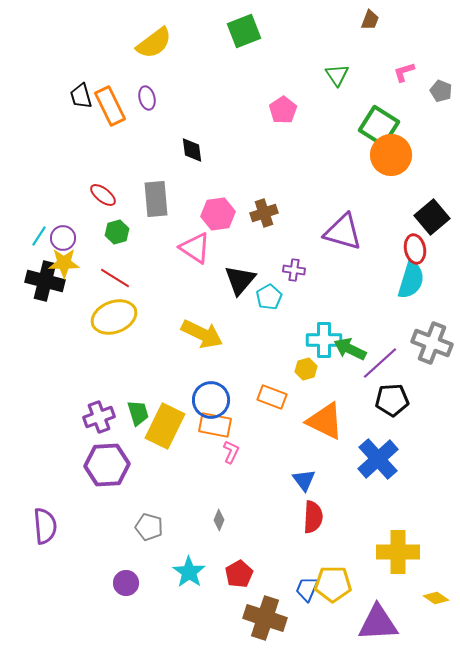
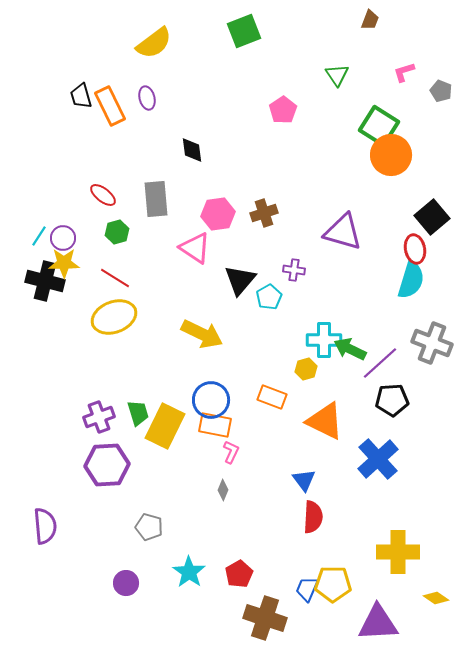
gray diamond at (219, 520): moved 4 px right, 30 px up
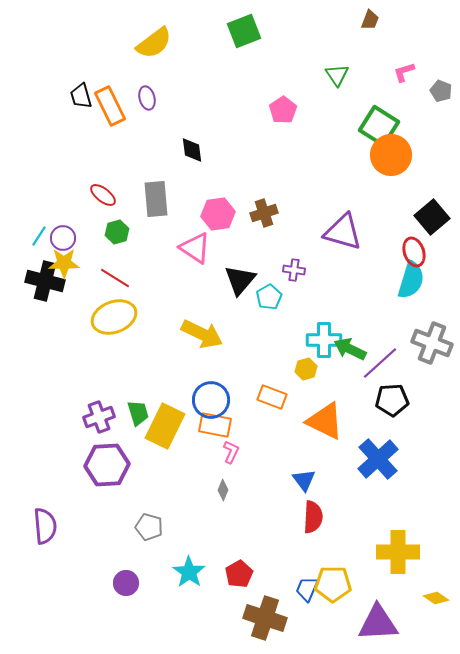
red ellipse at (415, 249): moved 1 px left, 3 px down; rotated 8 degrees counterclockwise
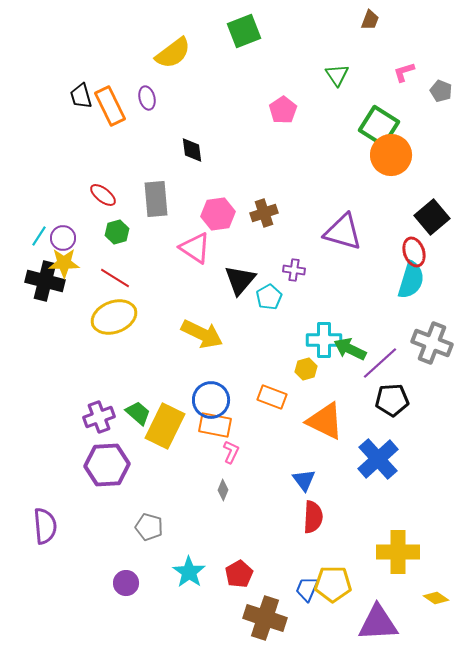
yellow semicircle at (154, 43): moved 19 px right, 10 px down
green trapezoid at (138, 413): rotated 32 degrees counterclockwise
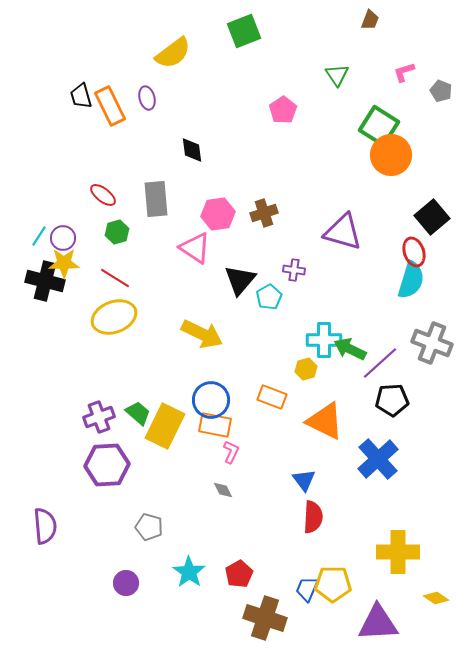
gray diamond at (223, 490): rotated 50 degrees counterclockwise
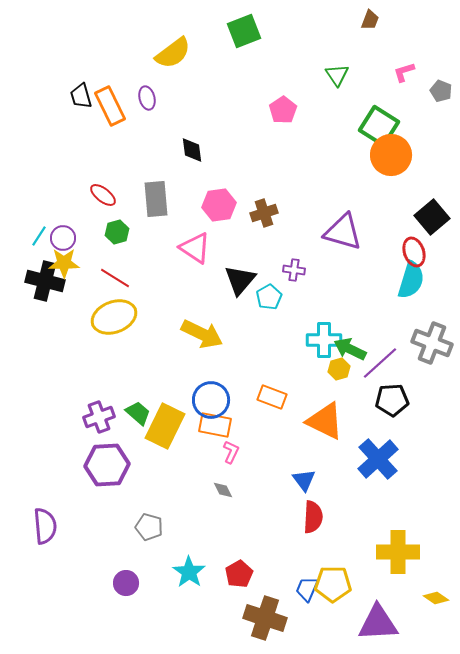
pink hexagon at (218, 214): moved 1 px right, 9 px up
yellow hexagon at (306, 369): moved 33 px right
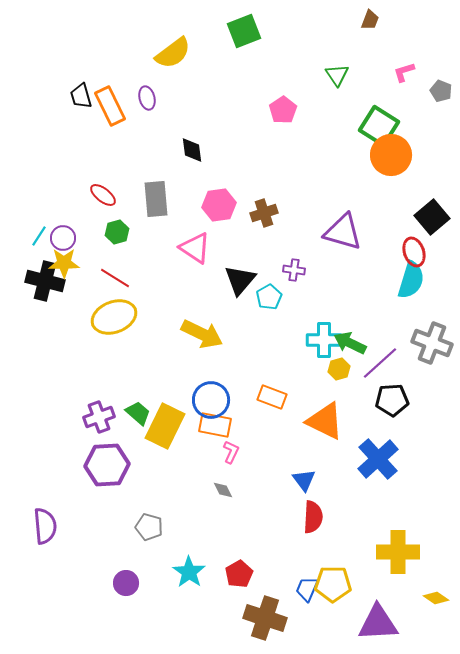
green arrow at (350, 349): moved 6 px up
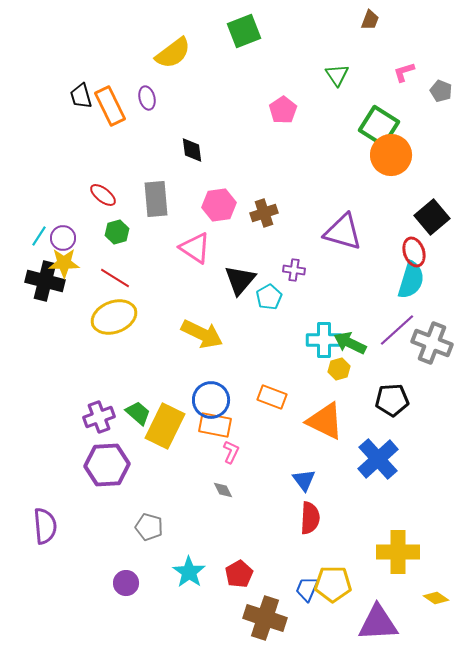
purple line at (380, 363): moved 17 px right, 33 px up
red semicircle at (313, 517): moved 3 px left, 1 px down
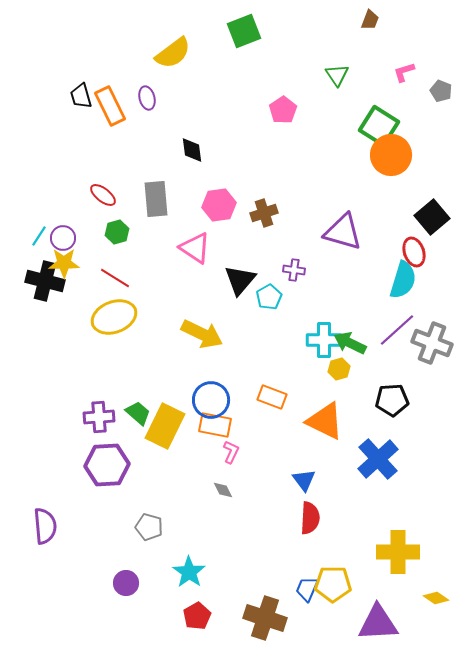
cyan semicircle at (411, 280): moved 8 px left
purple cross at (99, 417): rotated 16 degrees clockwise
red pentagon at (239, 574): moved 42 px left, 42 px down
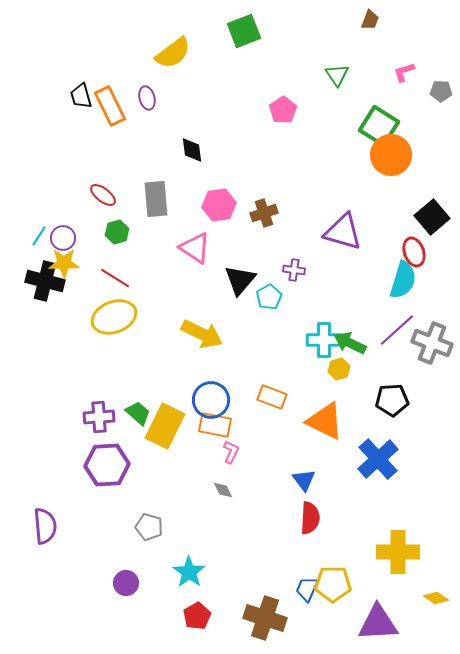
gray pentagon at (441, 91): rotated 20 degrees counterclockwise
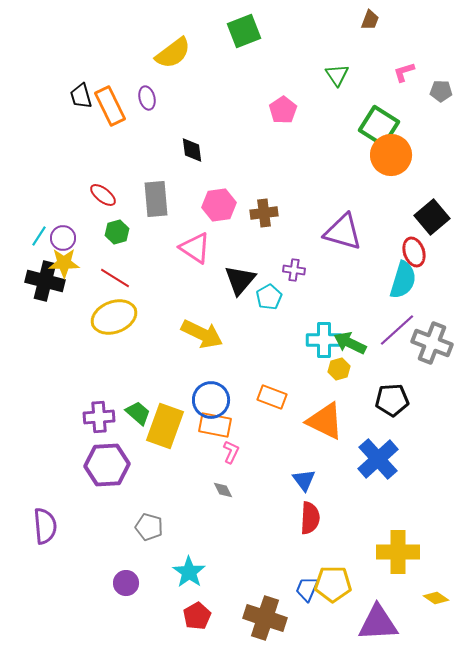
brown cross at (264, 213): rotated 12 degrees clockwise
yellow rectangle at (165, 426): rotated 6 degrees counterclockwise
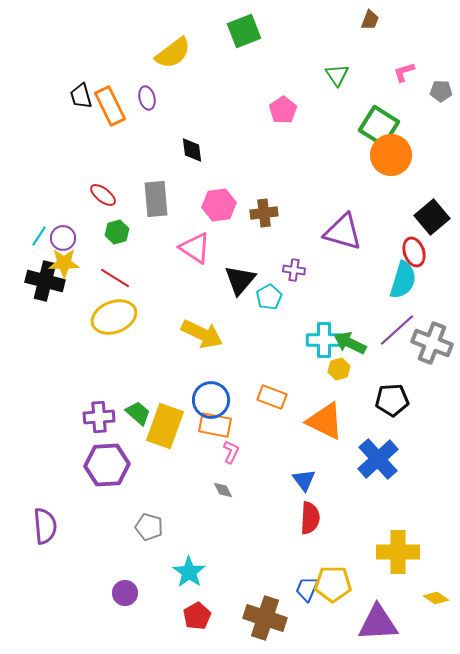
purple circle at (126, 583): moved 1 px left, 10 px down
